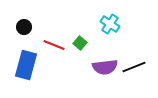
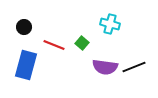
cyan cross: rotated 18 degrees counterclockwise
green square: moved 2 px right
purple semicircle: rotated 15 degrees clockwise
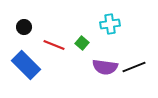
cyan cross: rotated 24 degrees counterclockwise
blue rectangle: rotated 60 degrees counterclockwise
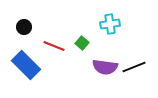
red line: moved 1 px down
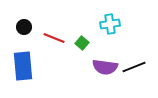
red line: moved 8 px up
blue rectangle: moved 3 px left, 1 px down; rotated 40 degrees clockwise
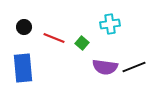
blue rectangle: moved 2 px down
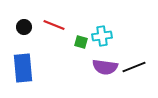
cyan cross: moved 8 px left, 12 px down
red line: moved 13 px up
green square: moved 1 px left, 1 px up; rotated 24 degrees counterclockwise
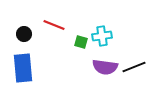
black circle: moved 7 px down
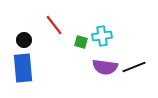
red line: rotated 30 degrees clockwise
black circle: moved 6 px down
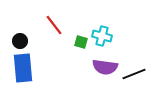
cyan cross: rotated 24 degrees clockwise
black circle: moved 4 px left, 1 px down
black line: moved 7 px down
